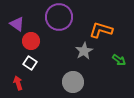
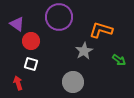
white square: moved 1 px right, 1 px down; rotated 16 degrees counterclockwise
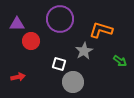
purple circle: moved 1 px right, 2 px down
purple triangle: rotated 35 degrees counterclockwise
green arrow: moved 1 px right, 1 px down
white square: moved 28 px right
red arrow: moved 6 px up; rotated 96 degrees clockwise
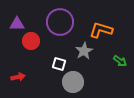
purple circle: moved 3 px down
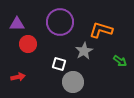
red circle: moved 3 px left, 3 px down
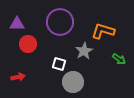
orange L-shape: moved 2 px right, 1 px down
green arrow: moved 1 px left, 2 px up
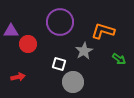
purple triangle: moved 6 px left, 7 px down
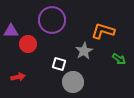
purple circle: moved 8 px left, 2 px up
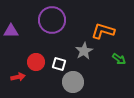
red circle: moved 8 px right, 18 px down
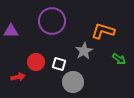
purple circle: moved 1 px down
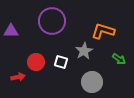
white square: moved 2 px right, 2 px up
gray circle: moved 19 px right
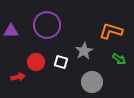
purple circle: moved 5 px left, 4 px down
orange L-shape: moved 8 px right
